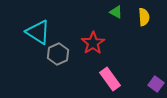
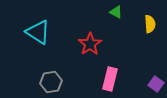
yellow semicircle: moved 6 px right, 7 px down
red star: moved 3 px left, 1 px down
gray hexagon: moved 7 px left, 28 px down; rotated 15 degrees clockwise
pink rectangle: rotated 50 degrees clockwise
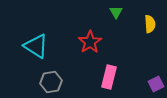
green triangle: rotated 32 degrees clockwise
cyan triangle: moved 2 px left, 14 px down
red star: moved 2 px up
pink rectangle: moved 1 px left, 2 px up
purple square: rotated 28 degrees clockwise
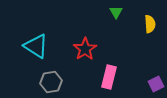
red star: moved 5 px left, 7 px down
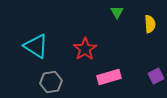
green triangle: moved 1 px right
pink rectangle: rotated 60 degrees clockwise
purple square: moved 8 px up
